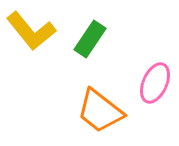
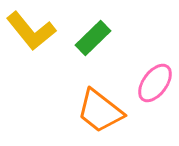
green rectangle: moved 3 px right, 1 px up; rotated 12 degrees clockwise
pink ellipse: rotated 12 degrees clockwise
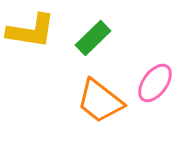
yellow L-shape: rotated 42 degrees counterclockwise
orange trapezoid: moved 10 px up
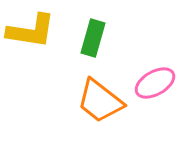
green rectangle: rotated 30 degrees counterclockwise
pink ellipse: rotated 24 degrees clockwise
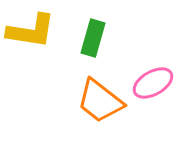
pink ellipse: moved 2 px left
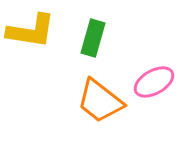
pink ellipse: moved 1 px right, 1 px up
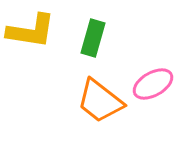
pink ellipse: moved 1 px left, 2 px down
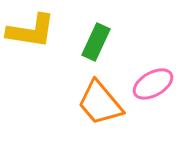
green rectangle: moved 3 px right, 4 px down; rotated 9 degrees clockwise
orange trapezoid: moved 2 px down; rotated 12 degrees clockwise
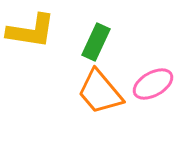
orange trapezoid: moved 11 px up
